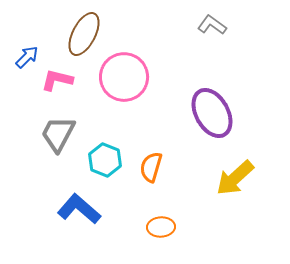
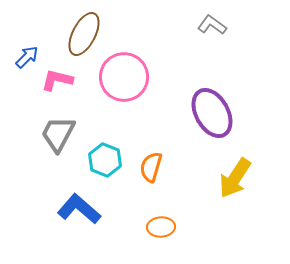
yellow arrow: rotated 15 degrees counterclockwise
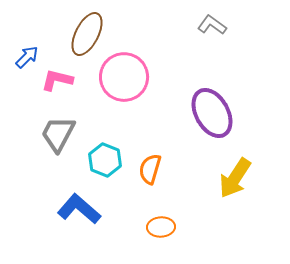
brown ellipse: moved 3 px right
orange semicircle: moved 1 px left, 2 px down
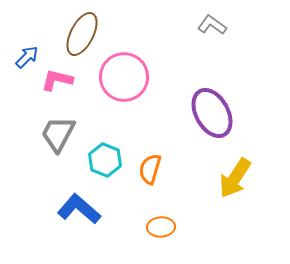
brown ellipse: moved 5 px left
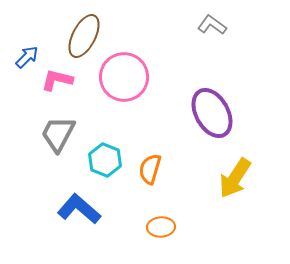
brown ellipse: moved 2 px right, 2 px down
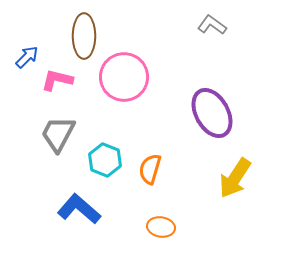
brown ellipse: rotated 27 degrees counterclockwise
orange ellipse: rotated 12 degrees clockwise
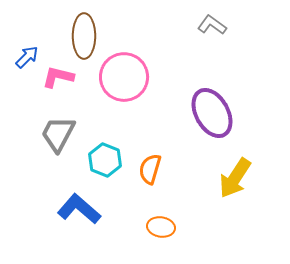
pink L-shape: moved 1 px right, 3 px up
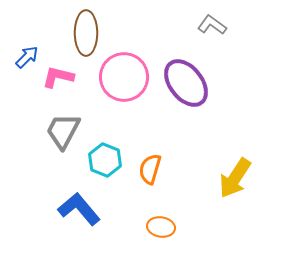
brown ellipse: moved 2 px right, 3 px up
purple ellipse: moved 26 px left, 30 px up; rotated 9 degrees counterclockwise
gray trapezoid: moved 5 px right, 3 px up
blue L-shape: rotated 9 degrees clockwise
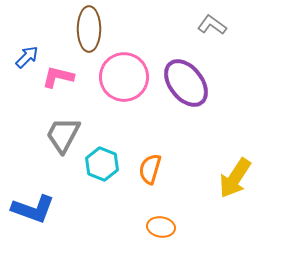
brown ellipse: moved 3 px right, 4 px up
gray trapezoid: moved 4 px down
cyan hexagon: moved 3 px left, 4 px down
blue L-shape: moved 46 px left; rotated 150 degrees clockwise
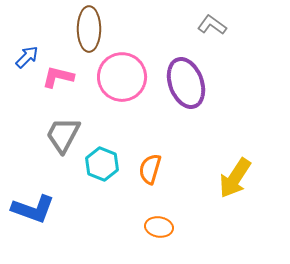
pink circle: moved 2 px left
purple ellipse: rotated 18 degrees clockwise
orange ellipse: moved 2 px left
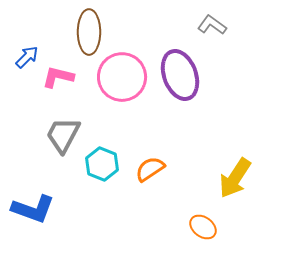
brown ellipse: moved 3 px down
purple ellipse: moved 6 px left, 8 px up
orange semicircle: rotated 40 degrees clockwise
orange ellipse: moved 44 px right; rotated 28 degrees clockwise
